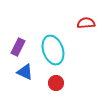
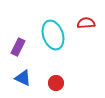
cyan ellipse: moved 15 px up
blue triangle: moved 2 px left, 6 px down
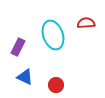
blue triangle: moved 2 px right, 1 px up
red circle: moved 2 px down
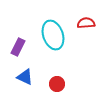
red circle: moved 1 px right, 1 px up
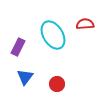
red semicircle: moved 1 px left, 1 px down
cyan ellipse: rotated 12 degrees counterclockwise
blue triangle: rotated 42 degrees clockwise
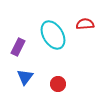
red circle: moved 1 px right
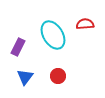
red circle: moved 8 px up
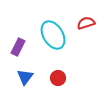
red semicircle: moved 1 px right, 1 px up; rotated 12 degrees counterclockwise
red circle: moved 2 px down
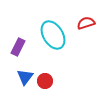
red circle: moved 13 px left, 3 px down
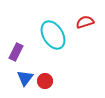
red semicircle: moved 1 px left, 1 px up
purple rectangle: moved 2 px left, 5 px down
blue triangle: moved 1 px down
